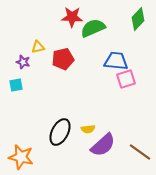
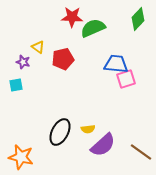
yellow triangle: rotated 48 degrees clockwise
blue trapezoid: moved 3 px down
brown line: moved 1 px right
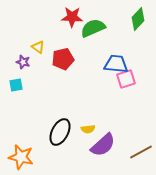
brown line: rotated 65 degrees counterclockwise
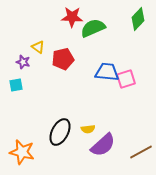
blue trapezoid: moved 9 px left, 8 px down
orange star: moved 1 px right, 5 px up
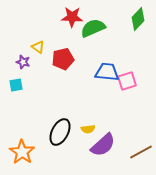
pink square: moved 1 px right, 2 px down
orange star: rotated 20 degrees clockwise
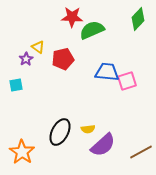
green semicircle: moved 1 px left, 2 px down
purple star: moved 3 px right, 3 px up; rotated 24 degrees clockwise
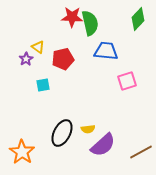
green semicircle: moved 2 px left, 7 px up; rotated 100 degrees clockwise
blue trapezoid: moved 1 px left, 21 px up
cyan square: moved 27 px right
black ellipse: moved 2 px right, 1 px down
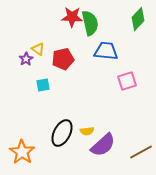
yellow triangle: moved 2 px down
yellow semicircle: moved 1 px left, 2 px down
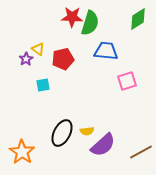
green diamond: rotated 15 degrees clockwise
green semicircle: rotated 30 degrees clockwise
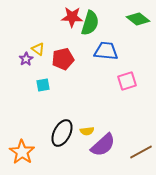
green diamond: rotated 70 degrees clockwise
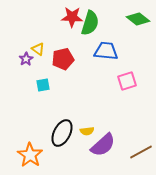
orange star: moved 8 px right, 3 px down
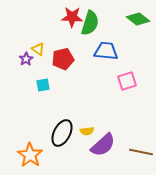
brown line: rotated 40 degrees clockwise
